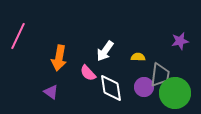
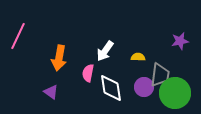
pink semicircle: rotated 54 degrees clockwise
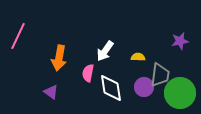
green circle: moved 5 px right
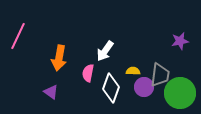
yellow semicircle: moved 5 px left, 14 px down
white diamond: rotated 28 degrees clockwise
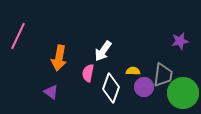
white arrow: moved 2 px left
gray trapezoid: moved 3 px right
green circle: moved 3 px right
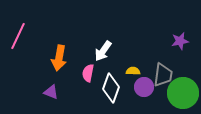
purple triangle: rotated 14 degrees counterclockwise
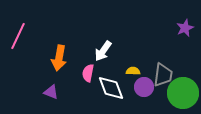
purple star: moved 5 px right, 13 px up; rotated 12 degrees counterclockwise
white diamond: rotated 40 degrees counterclockwise
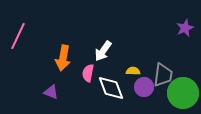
orange arrow: moved 4 px right
